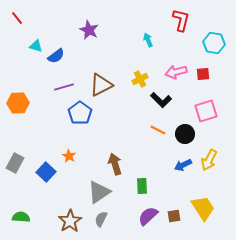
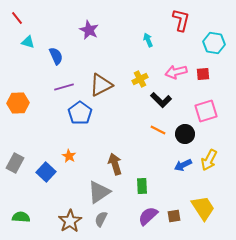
cyan triangle: moved 8 px left, 4 px up
blue semicircle: rotated 78 degrees counterclockwise
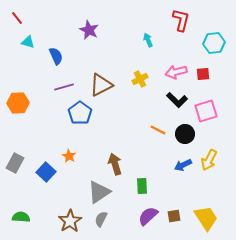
cyan hexagon: rotated 15 degrees counterclockwise
black L-shape: moved 16 px right
yellow trapezoid: moved 3 px right, 10 px down
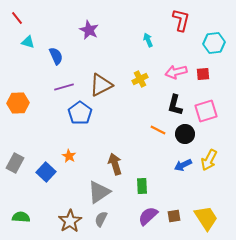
black L-shape: moved 2 px left, 5 px down; rotated 60 degrees clockwise
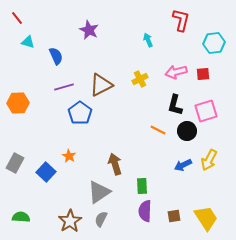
black circle: moved 2 px right, 3 px up
purple semicircle: moved 3 px left, 5 px up; rotated 45 degrees counterclockwise
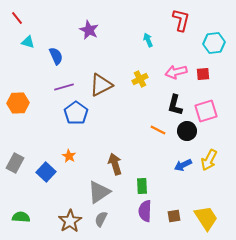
blue pentagon: moved 4 px left
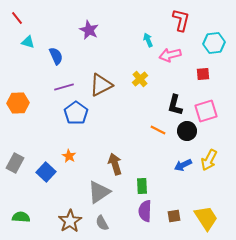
pink arrow: moved 6 px left, 17 px up
yellow cross: rotated 14 degrees counterclockwise
gray semicircle: moved 1 px right, 4 px down; rotated 56 degrees counterclockwise
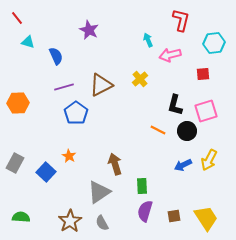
purple semicircle: rotated 15 degrees clockwise
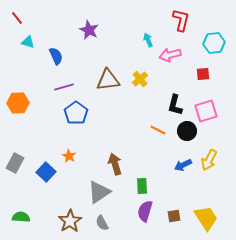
brown triangle: moved 7 px right, 5 px up; rotated 20 degrees clockwise
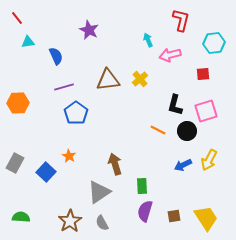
cyan triangle: rotated 24 degrees counterclockwise
